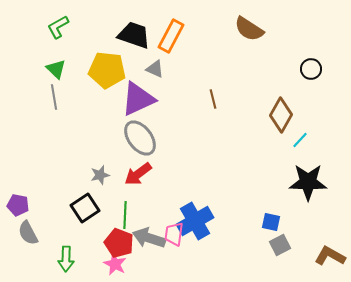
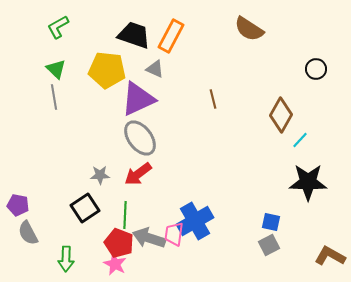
black circle: moved 5 px right
gray star: rotated 12 degrees clockwise
gray square: moved 11 px left
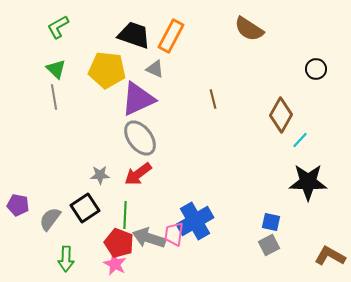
gray semicircle: moved 22 px right, 14 px up; rotated 65 degrees clockwise
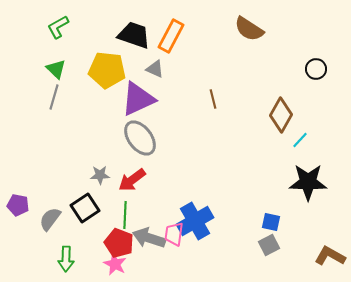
gray line: rotated 25 degrees clockwise
red arrow: moved 6 px left, 6 px down
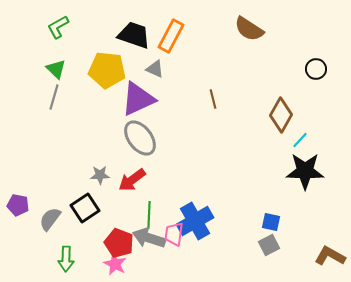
black star: moved 3 px left, 11 px up
green line: moved 24 px right
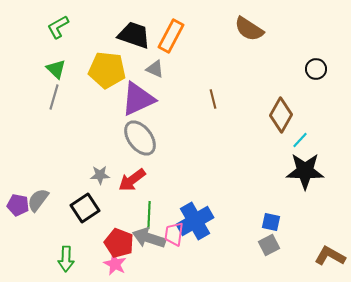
gray semicircle: moved 12 px left, 19 px up
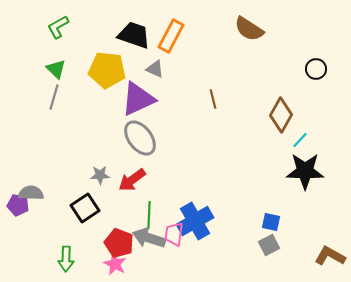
gray semicircle: moved 7 px left, 7 px up; rotated 55 degrees clockwise
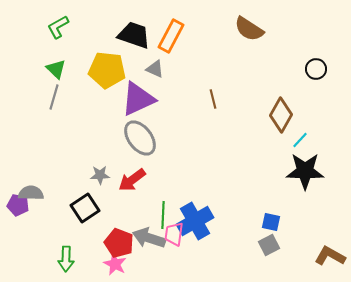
green line: moved 14 px right
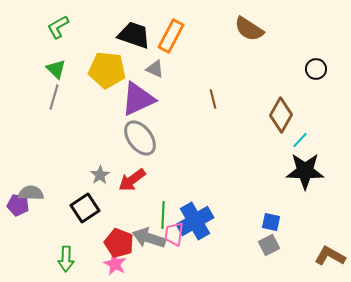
gray star: rotated 30 degrees counterclockwise
